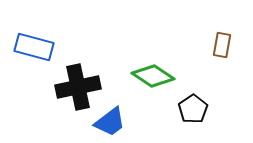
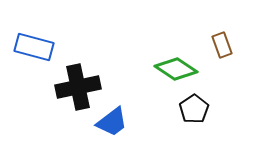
brown rectangle: rotated 30 degrees counterclockwise
green diamond: moved 23 px right, 7 px up
black pentagon: moved 1 px right
blue trapezoid: moved 2 px right
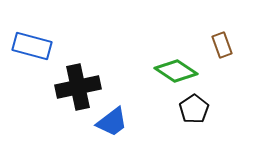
blue rectangle: moved 2 px left, 1 px up
green diamond: moved 2 px down
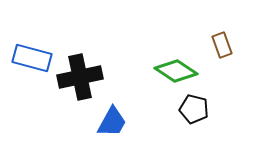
blue rectangle: moved 12 px down
black cross: moved 2 px right, 10 px up
black pentagon: rotated 24 degrees counterclockwise
blue trapezoid: rotated 24 degrees counterclockwise
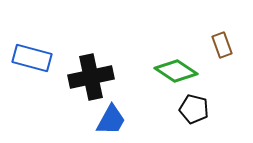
black cross: moved 11 px right
blue trapezoid: moved 1 px left, 2 px up
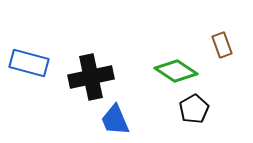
blue rectangle: moved 3 px left, 5 px down
black pentagon: rotated 28 degrees clockwise
blue trapezoid: moved 4 px right; rotated 128 degrees clockwise
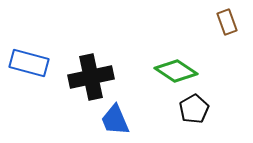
brown rectangle: moved 5 px right, 23 px up
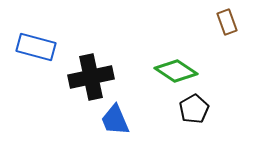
blue rectangle: moved 7 px right, 16 px up
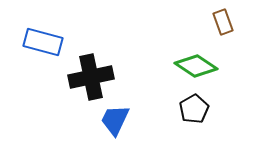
brown rectangle: moved 4 px left
blue rectangle: moved 7 px right, 5 px up
green diamond: moved 20 px right, 5 px up
blue trapezoid: rotated 48 degrees clockwise
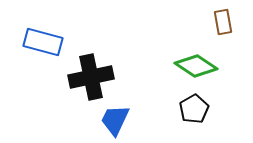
brown rectangle: rotated 10 degrees clockwise
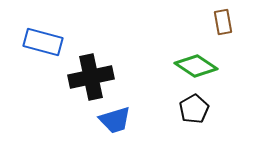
blue trapezoid: rotated 132 degrees counterclockwise
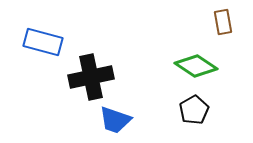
black pentagon: moved 1 px down
blue trapezoid: rotated 36 degrees clockwise
